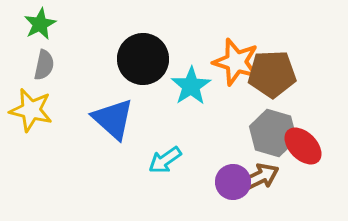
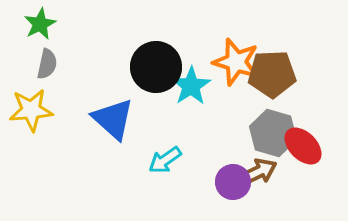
black circle: moved 13 px right, 8 px down
gray semicircle: moved 3 px right, 1 px up
yellow star: rotated 18 degrees counterclockwise
brown arrow: moved 2 px left, 5 px up
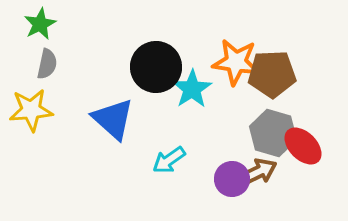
orange star: rotated 9 degrees counterclockwise
cyan star: moved 1 px right, 3 px down
cyan arrow: moved 4 px right
purple circle: moved 1 px left, 3 px up
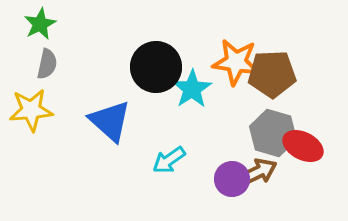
blue triangle: moved 3 px left, 2 px down
red ellipse: rotated 18 degrees counterclockwise
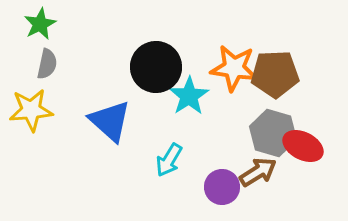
orange star: moved 2 px left, 6 px down
brown pentagon: moved 3 px right
cyan star: moved 3 px left, 7 px down
cyan arrow: rotated 24 degrees counterclockwise
brown arrow: rotated 6 degrees counterclockwise
purple circle: moved 10 px left, 8 px down
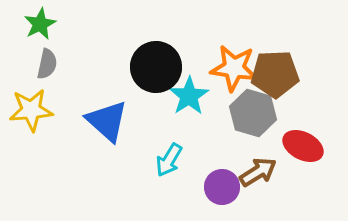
blue triangle: moved 3 px left
gray hexagon: moved 20 px left, 20 px up
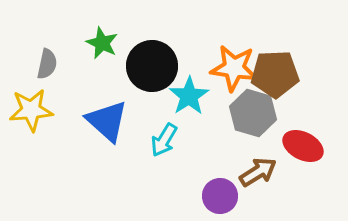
green star: moved 62 px right, 19 px down; rotated 20 degrees counterclockwise
black circle: moved 4 px left, 1 px up
cyan arrow: moved 5 px left, 20 px up
purple circle: moved 2 px left, 9 px down
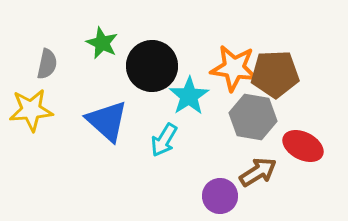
gray hexagon: moved 4 px down; rotated 6 degrees counterclockwise
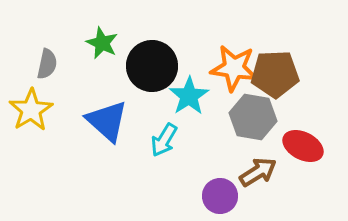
yellow star: rotated 27 degrees counterclockwise
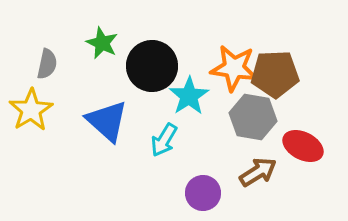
purple circle: moved 17 px left, 3 px up
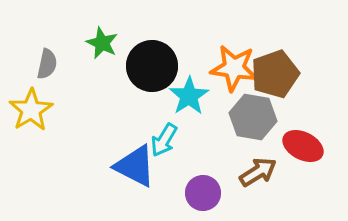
brown pentagon: rotated 18 degrees counterclockwise
blue triangle: moved 28 px right, 45 px down; rotated 15 degrees counterclockwise
